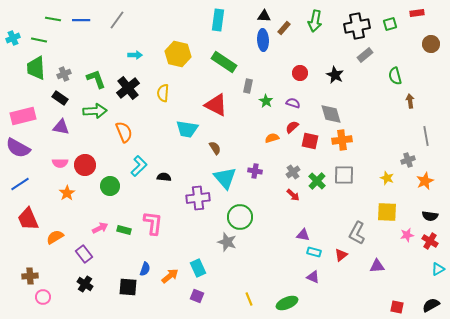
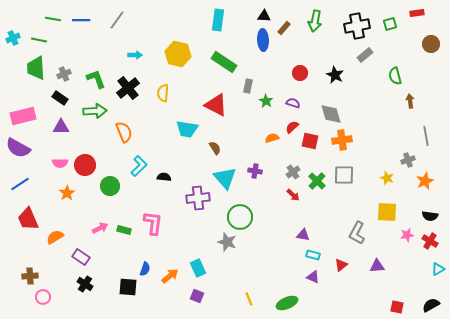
purple triangle at (61, 127): rotated 12 degrees counterclockwise
cyan rectangle at (314, 252): moved 1 px left, 3 px down
purple rectangle at (84, 254): moved 3 px left, 3 px down; rotated 18 degrees counterclockwise
red triangle at (341, 255): moved 10 px down
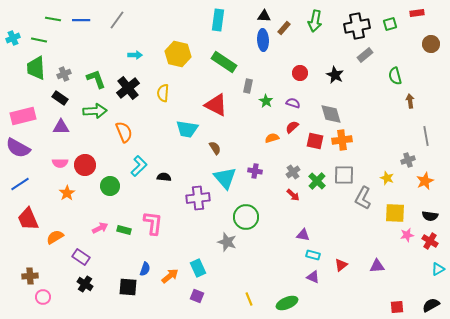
red square at (310, 141): moved 5 px right
yellow square at (387, 212): moved 8 px right, 1 px down
green circle at (240, 217): moved 6 px right
gray L-shape at (357, 233): moved 6 px right, 35 px up
red square at (397, 307): rotated 16 degrees counterclockwise
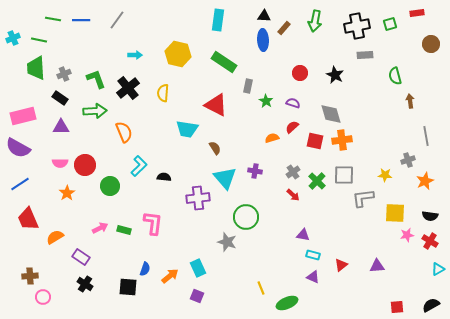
gray rectangle at (365, 55): rotated 35 degrees clockwise
yellow star at (387, 178): moved 2 px left, 3 px up; rotated 16 degrees counterclockwise
gray L-shape at (363, 198): rotated 55 degrees clockwise
yellow line at (249, 299): moved 12 px right, 11 px up
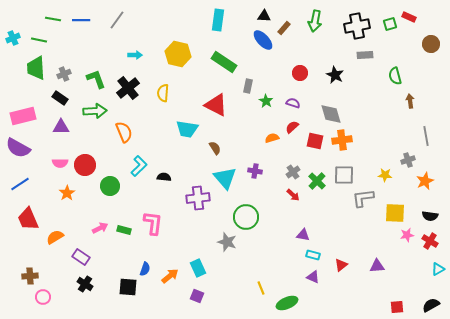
red rectangle at (417, 13): moved 8 px left, 4 px down; rotated 32 degrees clockwise
blue ellipse at (263, 40): rotated 40 degrees counterclockwise
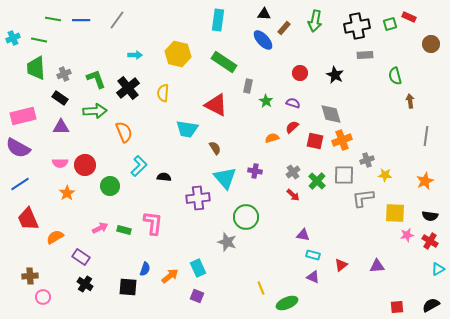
black triangle at (264, 16): moved 2 px up
gray line at (426, 136): rotated 18 degrees clockwise
orange cross at (342, 140): rotated 12 degrees counterclockwise
gray cross at (408, 160): moved 41 px left
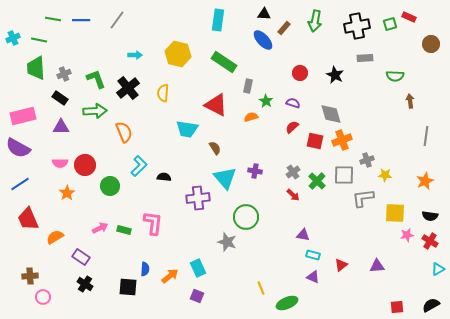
gray rectangle at (365, 55): moved 3 px down
green semicircle at (395, 76): rotated 72 degrees counterclockwise
orange semicircle at (272, 138): moved 21 px left, 21 px up
blue semicircle at (145, 269): rotated 16 degrees counterclockwise
